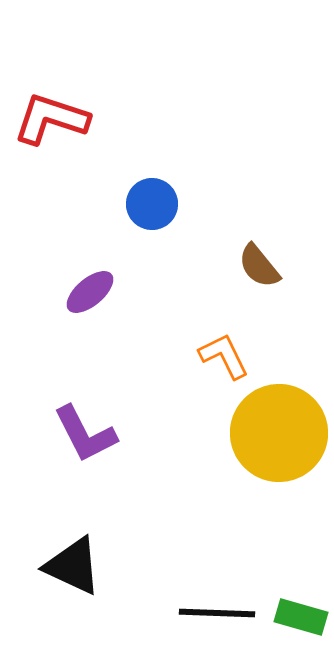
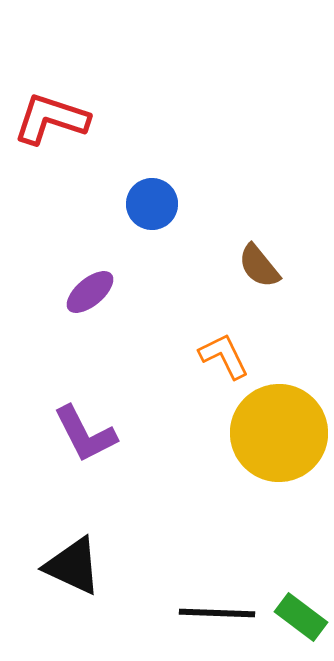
green rectangle: rotated 21 degrees clockwise
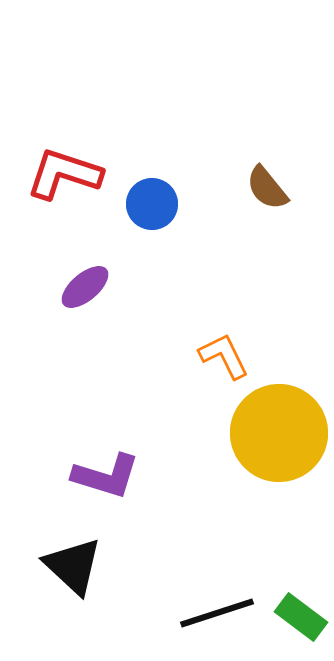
red L-shape: moved 13 px right, 55 px down
brown semicircle: moved 8 px right, 78 px up
purple ellipse: moved 5 px left, 5 px up
purple L-shape: moved 21 px right, 42 px down; rotated 46 degrees counterclockwise
black triangle: rotated 18 degrees clockwise
black line: rotated 20 degrees counterclockwise
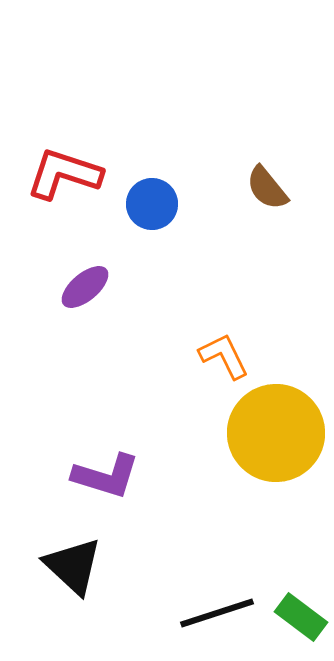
yellow circle: moved 3 px left
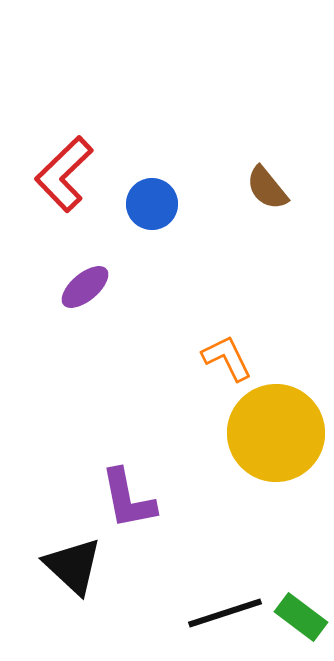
red L-shape: rotated 62 degrees counterclockwise
orange L-shape: moved 3 px right, 2 px down
purple L-shape: moved 22 px right, 23 px down; rotated 62 degrees clockwise
black line: moved 8 px right
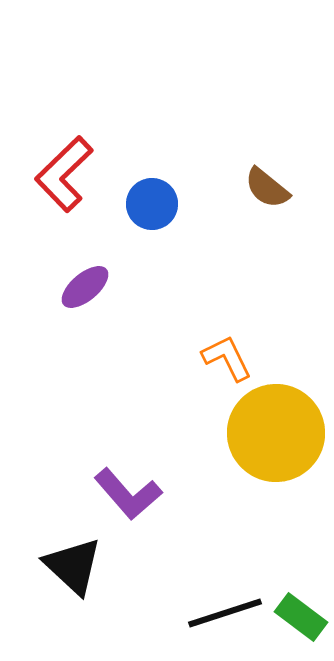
brown semicircle: rotated 12 degrees counterclockwise
purple L-shape: moved 5 px up; rotated 30 degrees counterclockwise
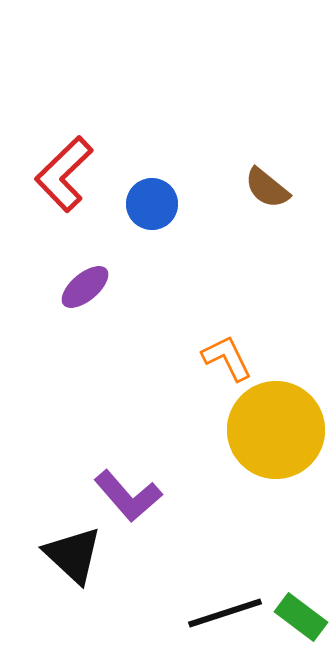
yellow circle: moved 3 px up
purple L-shape: moved 2 px down
black triangle: moved 11 px up
